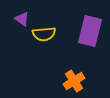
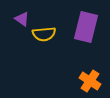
purple rectangle: moved 4 px left, 4 px up
orange cross: moved 16 px right; rotated 25 degrees counterclockwise
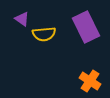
purple rectangle: rotated 40 degrees counterclockwise
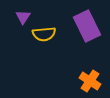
purple triangle: moved 1 px right, 2 px up; rotated 28 degrees clockwise
purple rectangle: moved 1 px right, 1 px up
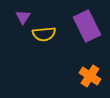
orange cross: moved 5 px up
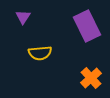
yellow semicircle: moved 4 px left, 19 px down
orange cross: moved 1 px right, 2 px down; rotated 15 degrees clockwise
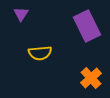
purple triangle: moved 2 px left, 3 px up
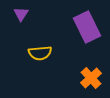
purple rectangle: moved 1 px down
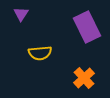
orange cross: moved 7 px left
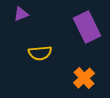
purple triangle: rotated 35 degrees clockwise
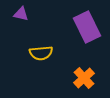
purple triangle: rotated 35 degrees clockwise
yellow semicircle: moved 1 px right
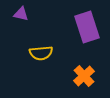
purple rectangle: rotated 8 degrees clockwise
orange cross: moved 2 px up
